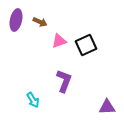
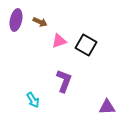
black square: rotated 35 degrees counterclockwise
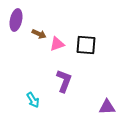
brown arrow: moved 1 px left, 12 px down
pink triangle: moved 2 px left, 3 px down
black square: rotated 25 degrees counterclockwise
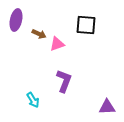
black square: moved 20 px up
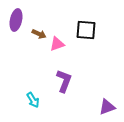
black square: moved 5 px down
purple triangle: rotated 18 degrees counterclockwise
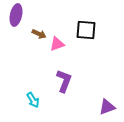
purple ellipse: moved 5 px up
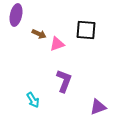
purple triangle: moved 9 px left
